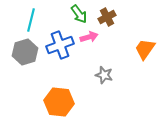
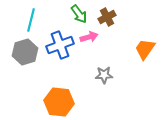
gray star: rotated 18 degrees counterclockwise
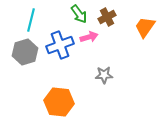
orange trapezoid: moved 22 px up
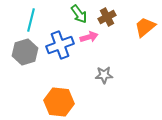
orange trapezoid: rotated 15 degrees clockwise
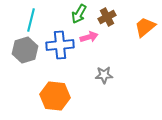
green arrow: rotated 66 degrees clockwise
blue cross: rotated 16 degrees clockwise
gray hexagon: moved 2 px up
orange hexagon: moved 4 px left, 6 px up
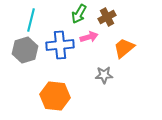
orange trapezoid: moved 21 px left, 21 px down
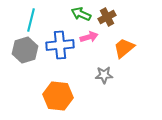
green arrow: moved 2 px right; rotated 84 degrees clockwise
orange hexagon: moved 3 px right
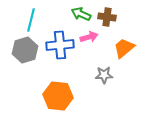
brown cross: rotated 36 degrees clockwise
